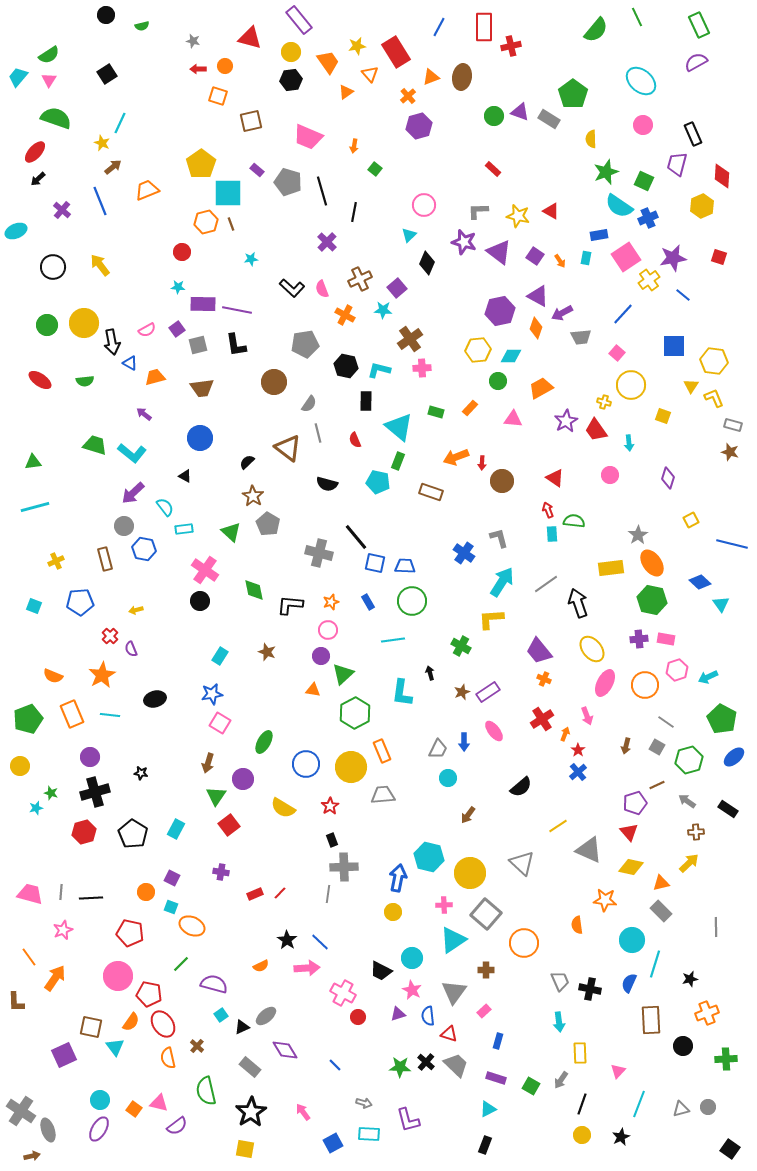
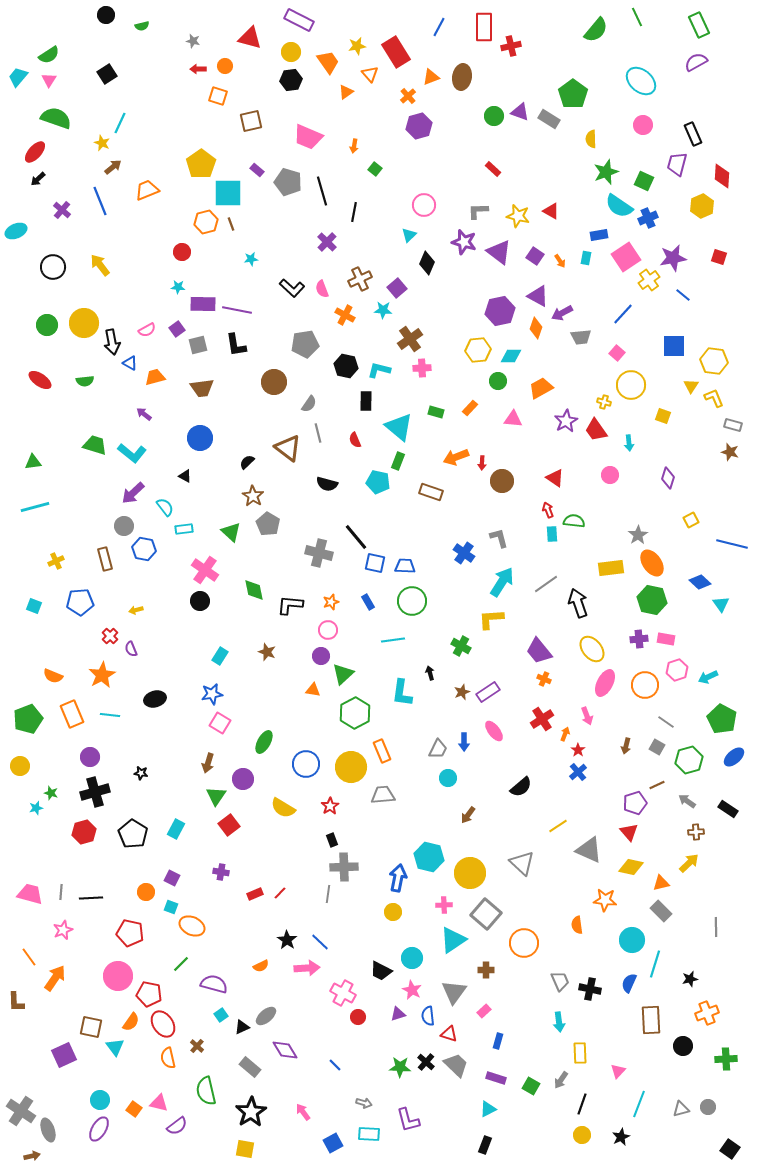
purple rectangle at (299, 20): rotated 24 degrees counterclockwise
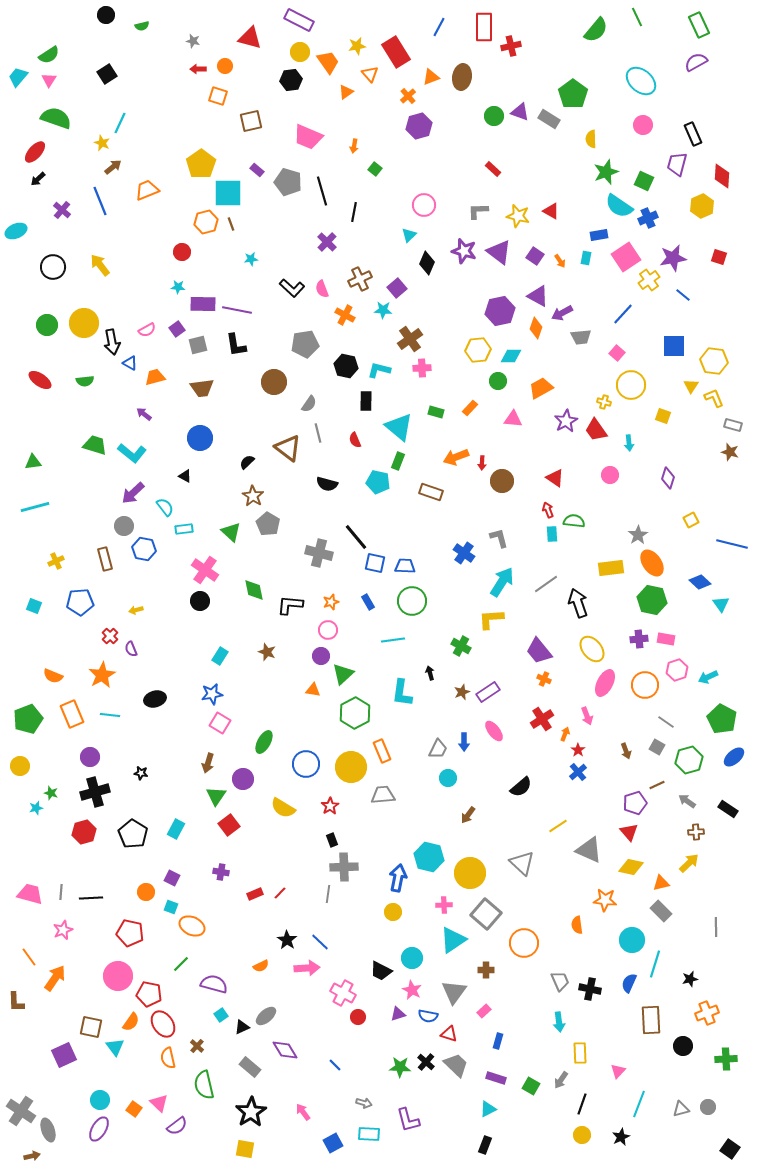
yellow circle at (291, 52): moved 9 px right
purple star at (464, 242): moved 9 px down
brown arrow at (626, 746): moved 5 px down; rotated 35 degrees counterclockwise
blue semicircle at (428, 1016): rotated 72 degrees counterclockwise
green semicircle at (206, 1091): moved 2 px left, 6 px up
pink triangle at (159, 1103): rotated 30 degrees clockwise
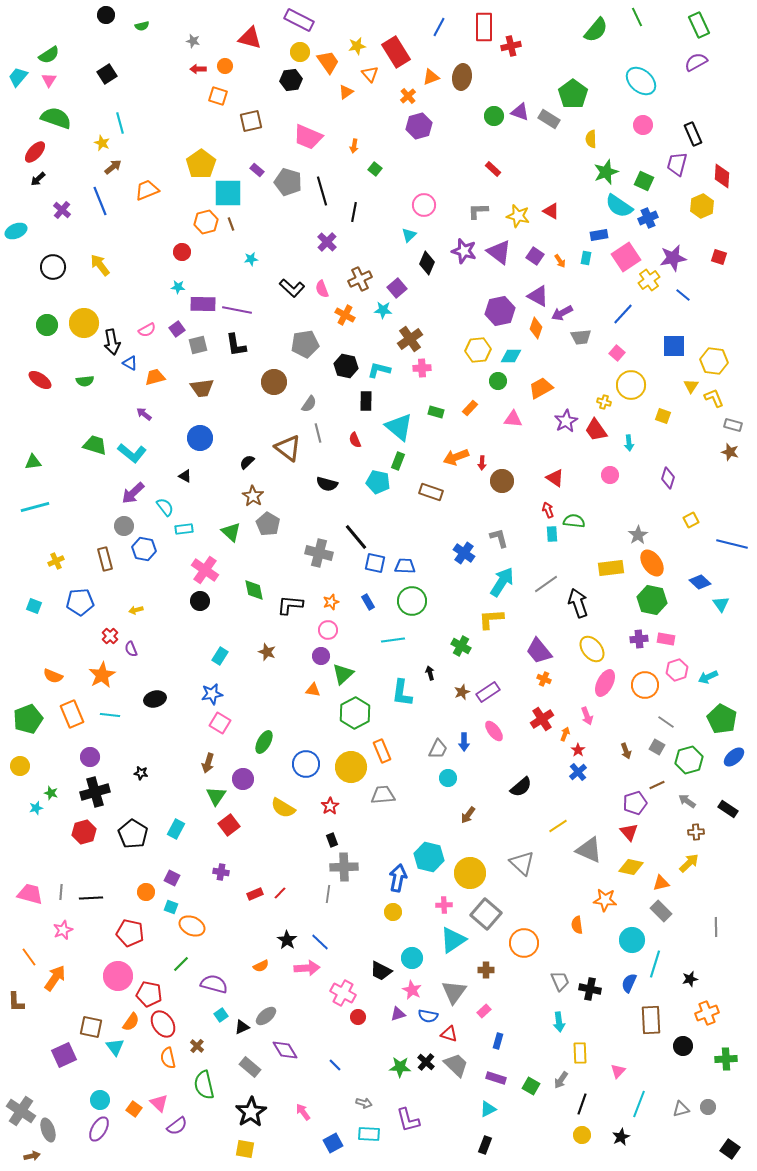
cyan line at (120, 123): rotated 40 degrees counterclockwise
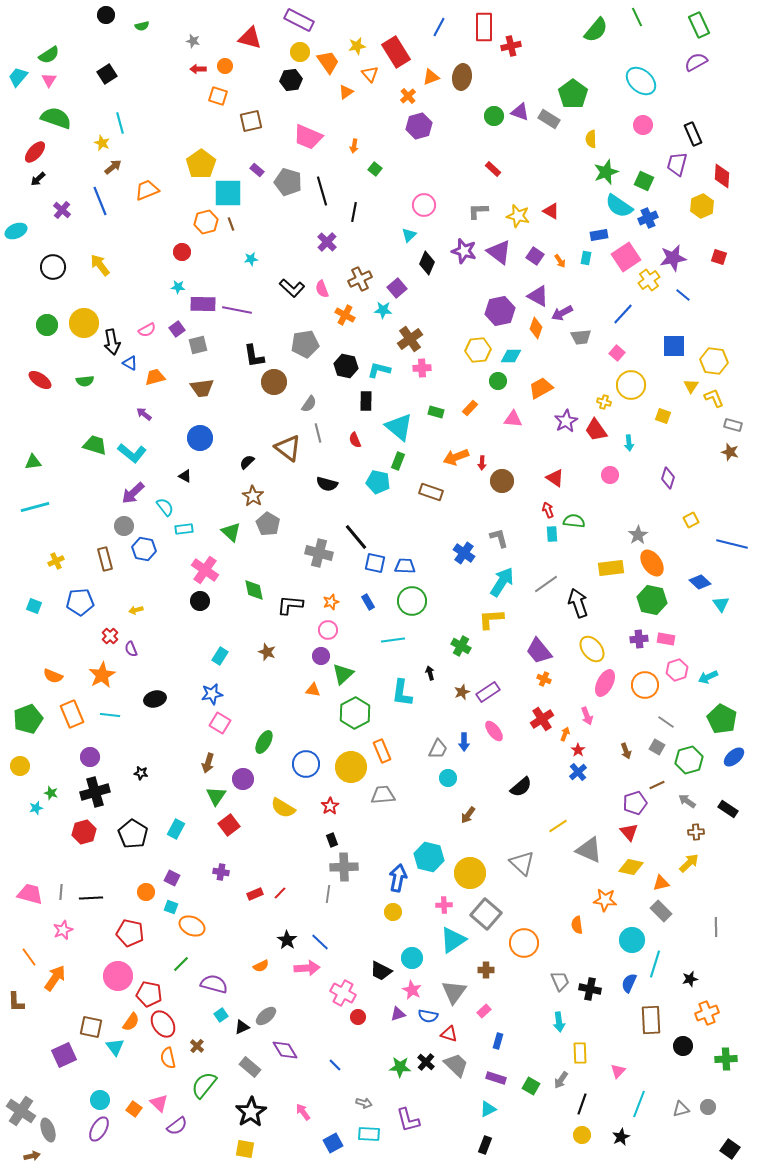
black L-shape at (236, 345): moved 18 px right, 11 px down
green semicircle at (204, 1085): rotated 52 degrees clockwise
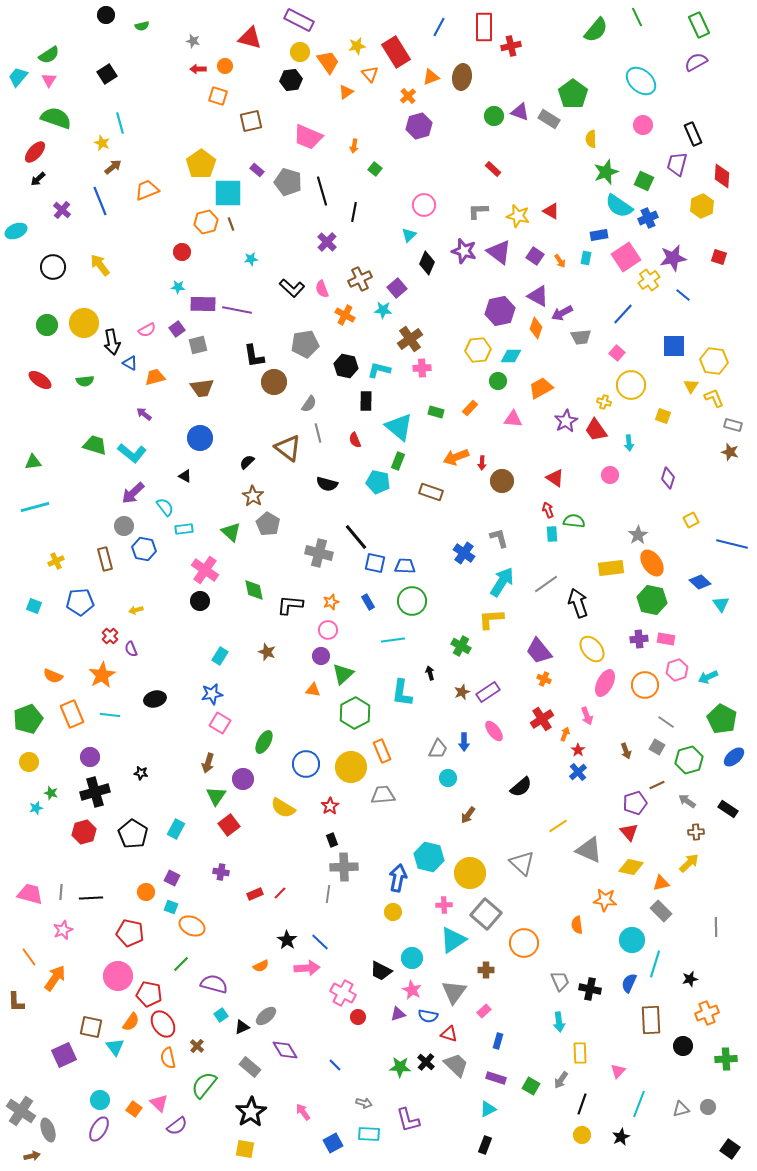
yellow circle at (20, 766): moved 9 px right, 4 px up
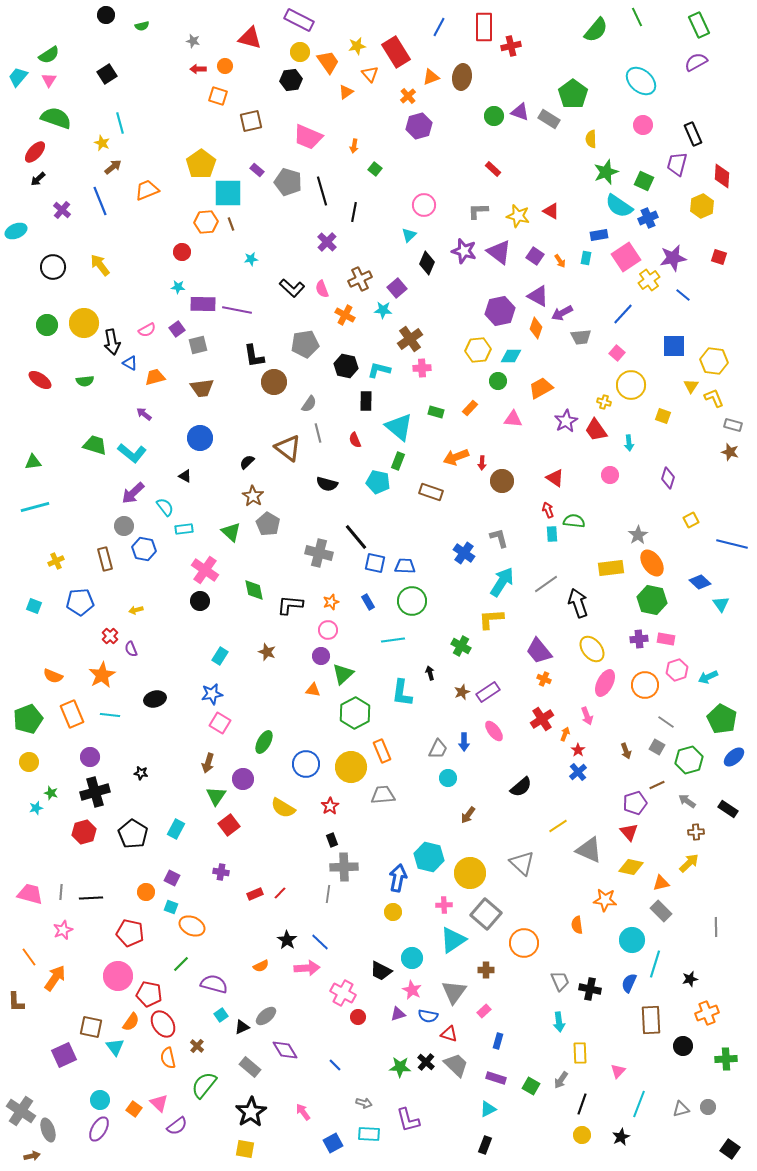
orange hexagon at (206, 222): rotated 10 degrees clockwise
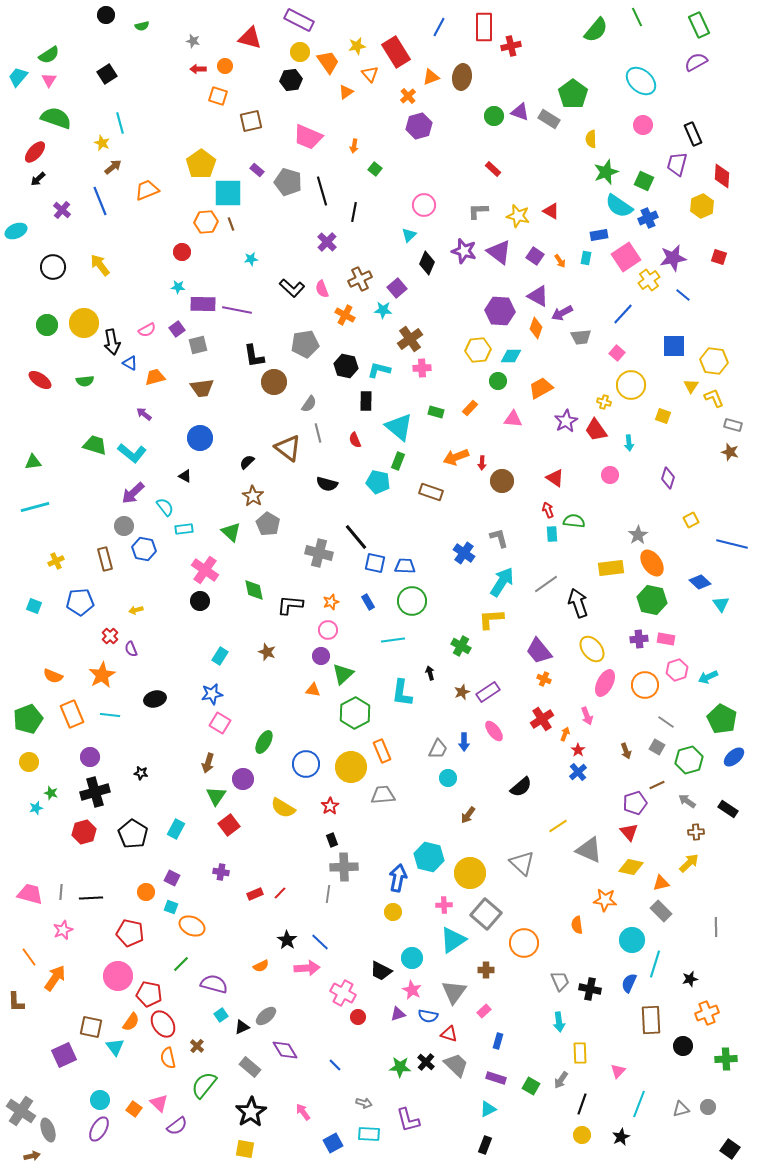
purple hexagon at (500, 311): rotated 16 degrees clockwise
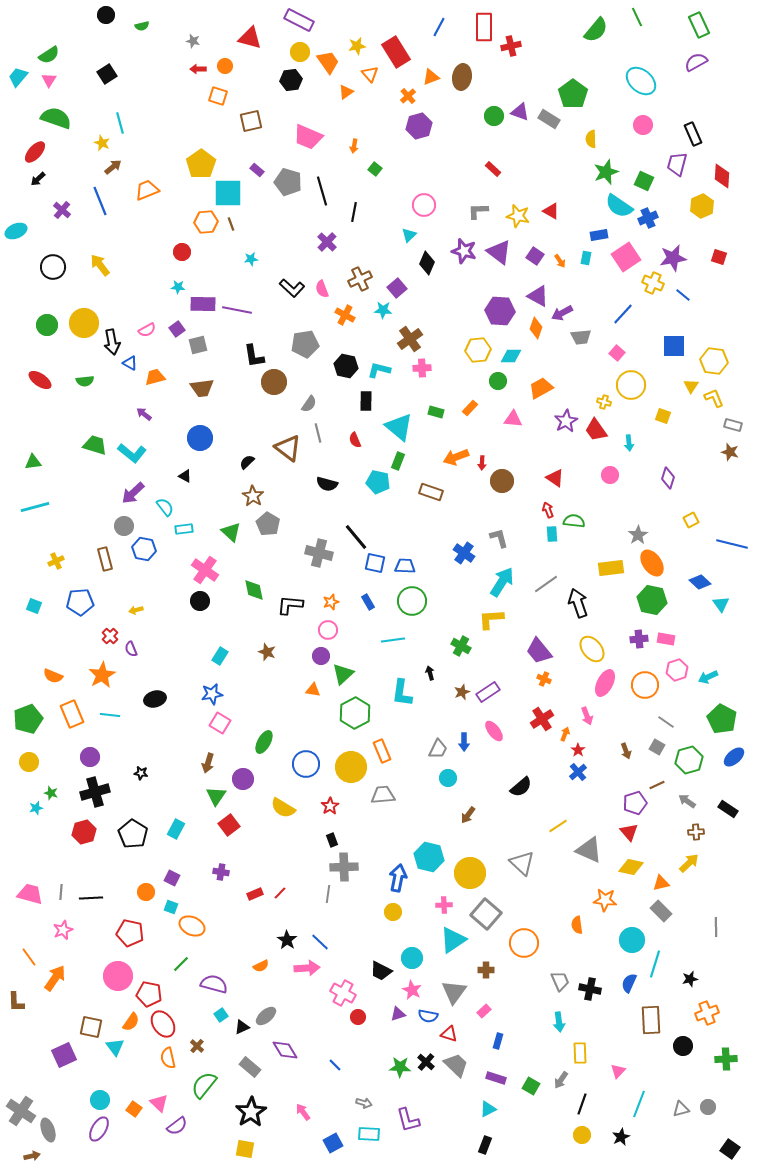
yellow cross at (649, 280): moved 4 px right, 3 px down; rotated 30 degrees counterclockwise
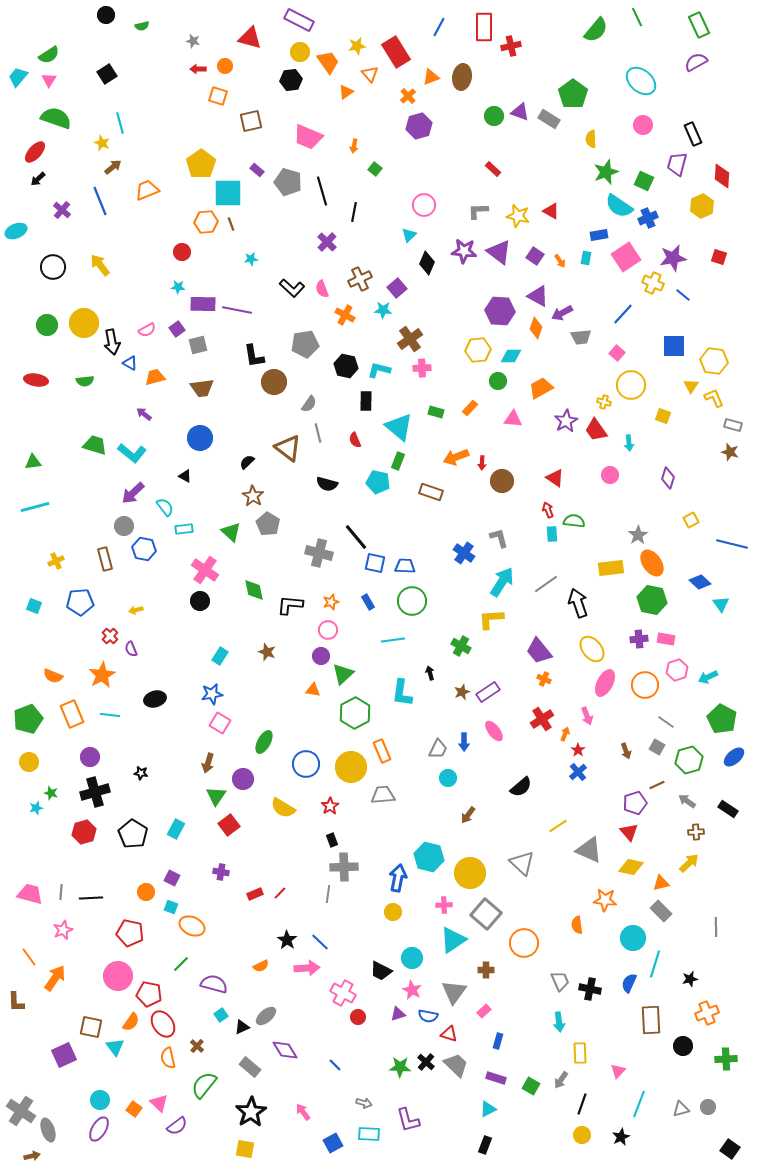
purple star at (464, 251): rotated 10 degrees counterclockwise
red ellipse at (40, 380): moved 4 px left; rotated 25 degrees counterclockwise
cyan circle at (632, 940): moved 1 px right, 2 px up
